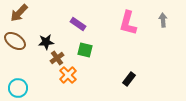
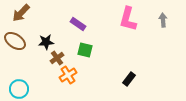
brown arrow: moved 2 px right
pink L-shape: moved 4 px up
orange cross: rotated 12 degrees clockwise
cyan circle: moved 1 px right, 1 px down
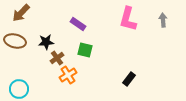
brown ellipse: rotated 20 degrees counterclockwise
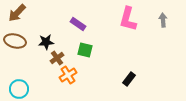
brown arrow: moved 4 px left
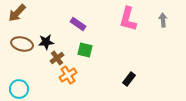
brown ellipse: moved 7 px right, 3 px down
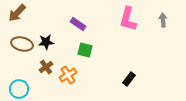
brown cross: moved 11 px left, 9 px down
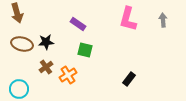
brown arrow: rotated 60 degrees counterclockwise
